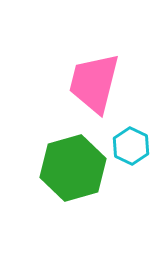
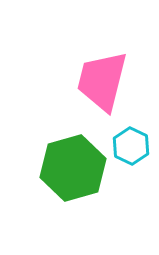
pink trapezoid: moved 8 px right, 2 px up
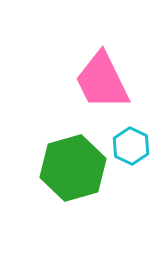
pink trapezoid: rotated 40 degrees counterclockwise
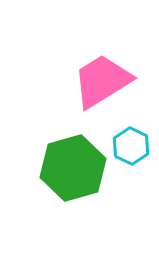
pink trapezoid: rotated 84 degrees clockwise
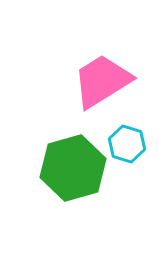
cyan hexagon: moved 4 px left, 2 px up; rotated 9 degrees counterclockwise
